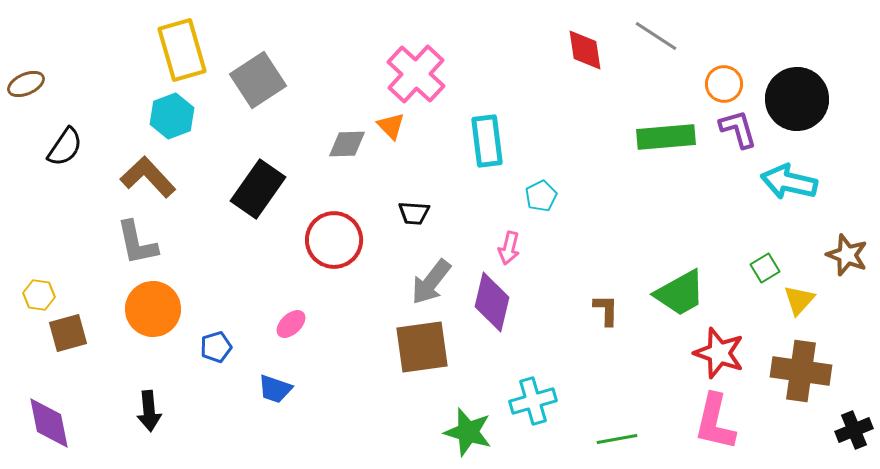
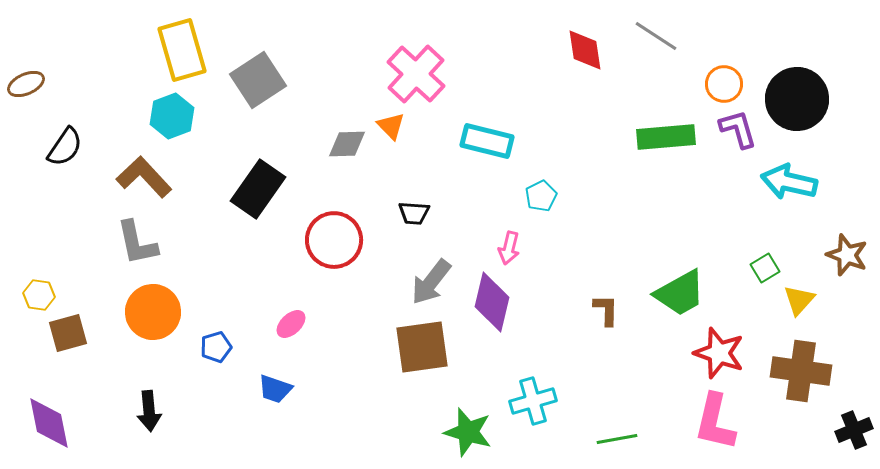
cyan rectangle at (487, 141): rotated 69 degrees counterclockwise
brown L-shape at (148, 177): moved 4 px left
orange circle at (153, 309): moved 3 px down
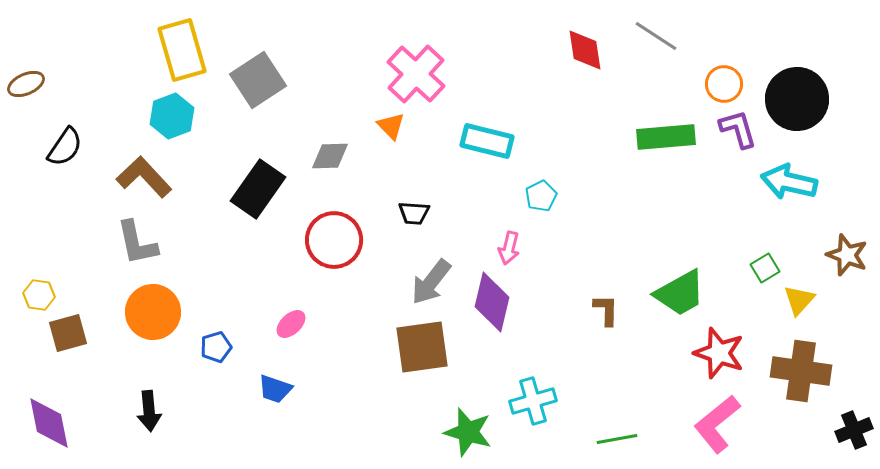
gray diamond at (347, 144): moved 17 px left, 12 px down
pink L-shape at (715, 422): moved 2 px right, 2 px down; rotated 38 degrees clockwise
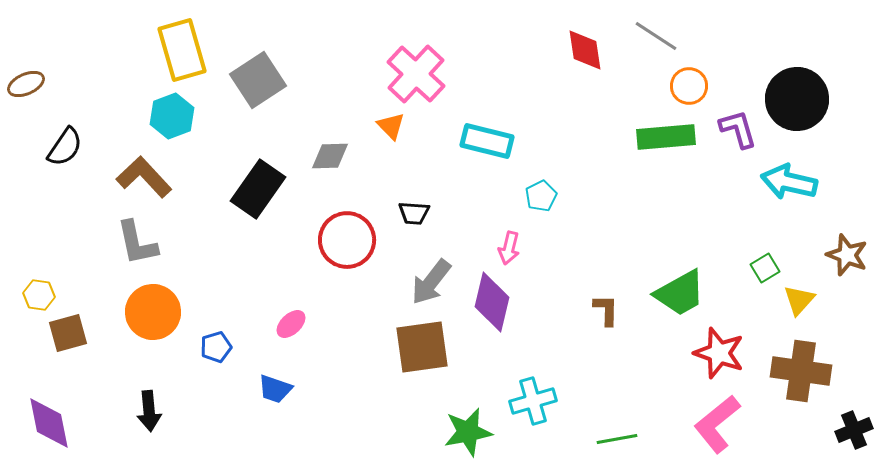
orange circle at (724, 84): moved 35 px left, 2 px down
red circle at (334, 240): moved 13 px right
green star at (468, 432): rotated 27 degrees counterclockwise
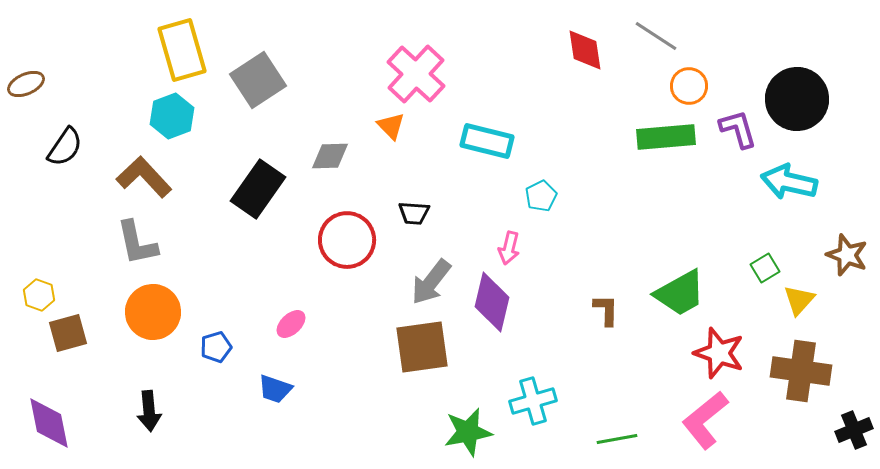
yellow hexagon at (39, 295): rotated 12 degrees clockwise
pink L-shape at (717, 424): moved 12 px left, 4 px up
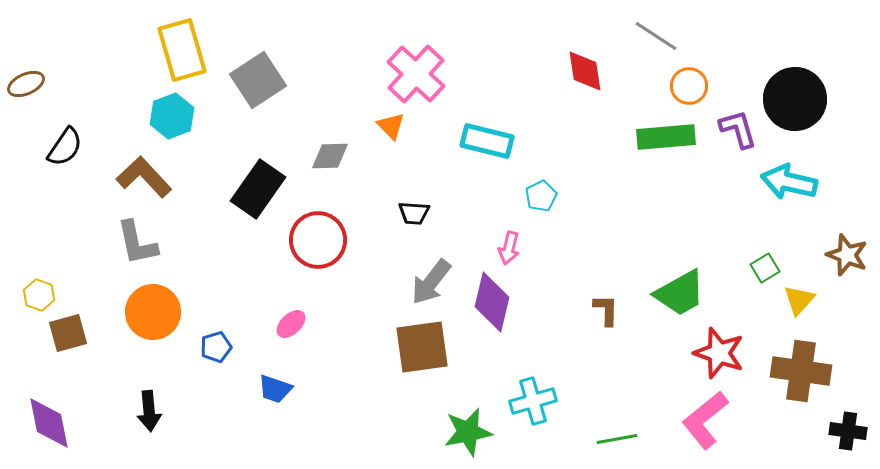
red diamond at (585, 50): moved 21 px down
black circle at (797, 99): moved 2 px left
red circle at (347, 240): moved 29 px left
black cross at (854, 430): moved 6 px left, 1 px down; rotated 30 degrees clockwise
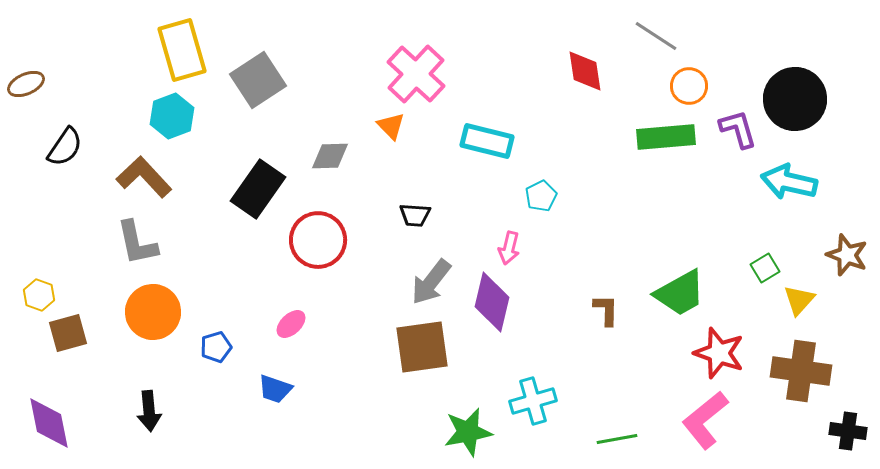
black trapezoid at (414, 213): moved 1 px right, 2 px down
